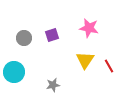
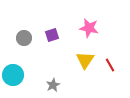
red line: moved 1 px right, 1 px up
cyan circle: moved 1 px left, 3 px down
gray star: rotated 16 degrees counterclockwise
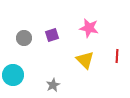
yellow triangle: rotated 18 degrees counterclockwise
red line: moved 7 px right, 9 px up; rotated 32 degrees clockwise
